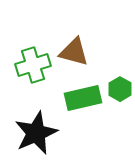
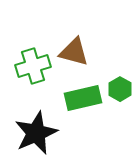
green cross: moved 1 px down
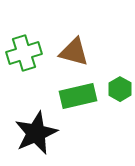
green cross: moved 9 px left, 13 px up
green rectangle: moved 5 px left, 2 px up
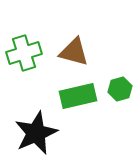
green hexagon: rotated 15 degrees clockwise
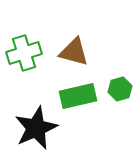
black star: moved 5 px up
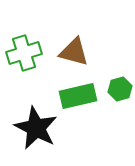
black star: rotated 21 degrees counterclockwise
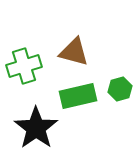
green cross: moved 13 px down
black star: rotated 9 degrees clockwise
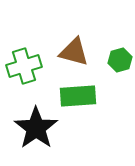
green hexagon: moved 29 px up
green rectangle: rotated 9 degrees clockwise
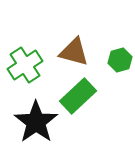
green cross: moved 1 px right, 1 px up; rotated 16 degrees counterclockwise
green rectangle: rotated 39 degrees counterclockwise
black star: moved 6 px up
